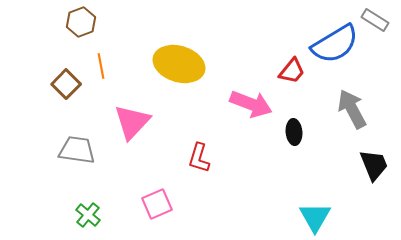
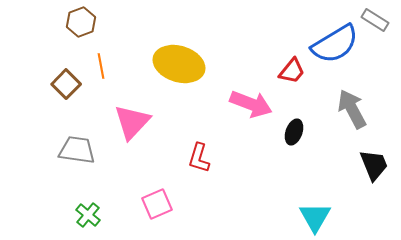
black ellipse: rotated 25 degrees clockwise
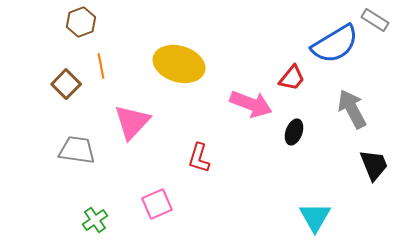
red trapezoid: moved 7 px down
green cross: moved 7 px right, 5 px down; rotated 15 degrees clockwise
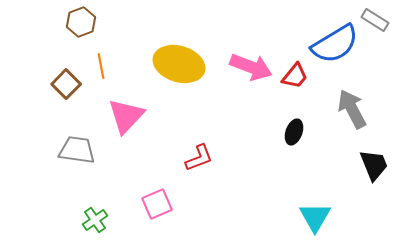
red trapezoid: moved 3 px right, 2 px up
pink arrow: moved 37 px up
pink triangle: moved 6 px left, 6 px up
red L-shape: rotated 128 degrees counterclockwise
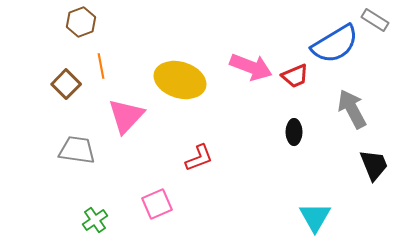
yellow ellipse: moved 1 px right, 16 px down
red trapezoid: rotated 28 degrees clockwise
black ellipse: rotated 20 degrees counterclockwise
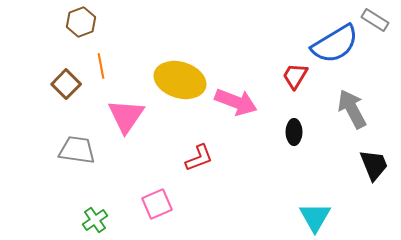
pink arrow: moved 15 px left, 35 px down
red trapezoid: rotated 144 degrees clockwise
pink triangle: rotated 9 degrees counterclockwise
